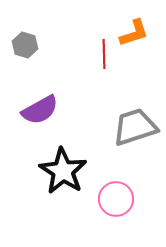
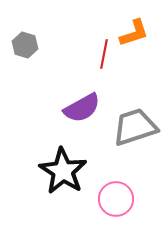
red line: rotated 12 degrees clockwise
purple semicircle: moved 42 px right, 2 px up
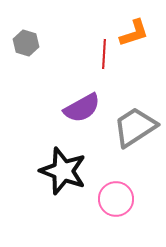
gray hexagon: moved 1 px right, 2 px up
red line: rotated 8 degrees counterclockwise
gray trapezoid: rotated 15 degrees counterclockwise
black star: rotated 12 degrees counterclockwise
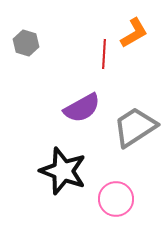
orange L-shape: rotated 12 degrees counterclockwise
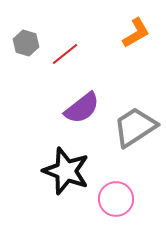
orange L-shape: moved 2 px right
red line: moved 39 px left; rotated 48 degrees clockwise
purple semicircle: rotated 9 degrees counterclockwise
black star: moved 3 px right
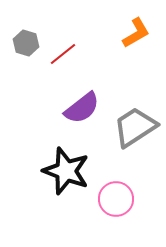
red line: moved 2 px left
